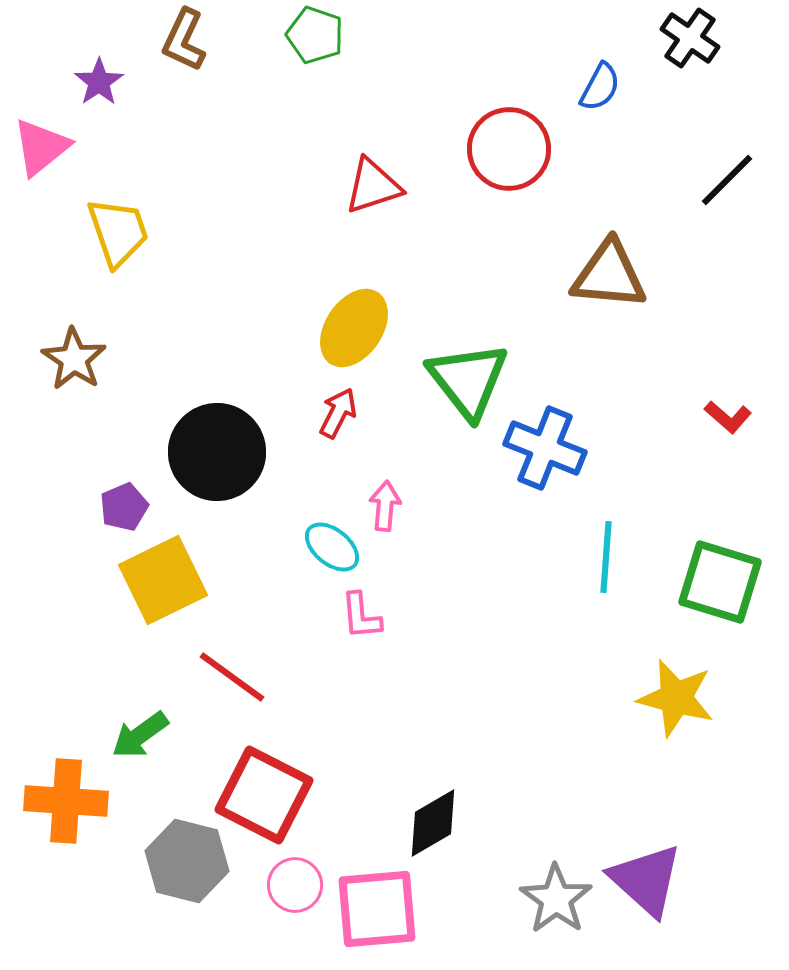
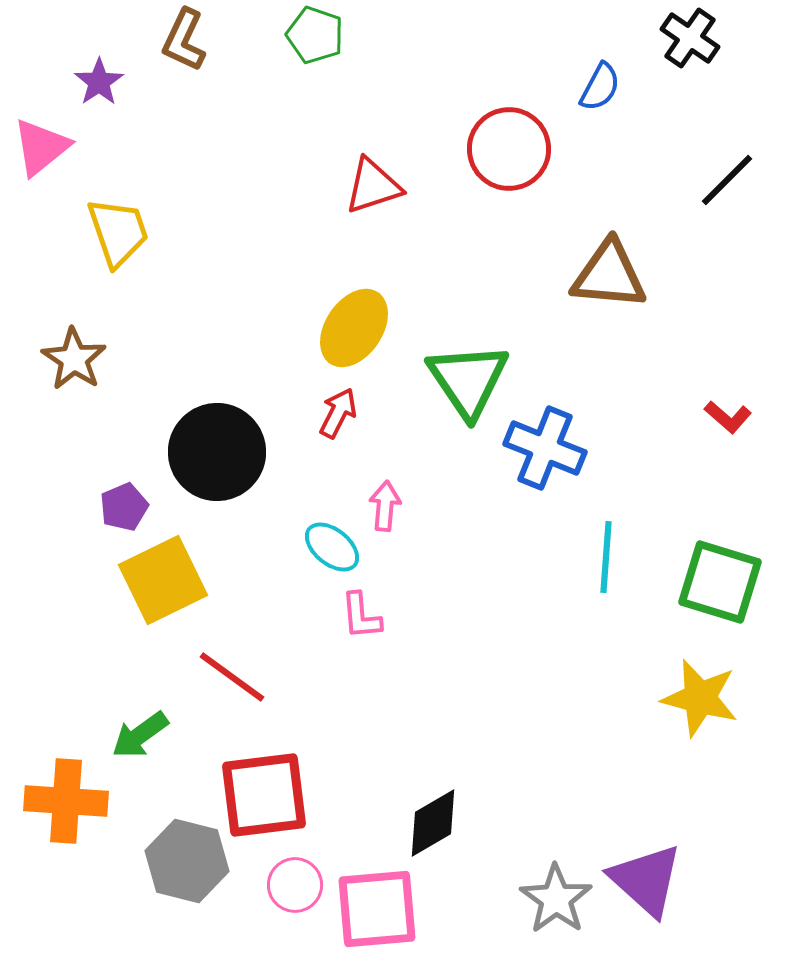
green triangle: rotated 4 degrees clockwise
yellow star: moved 24 px right
red square: rotated 34 degrees counterclockwise
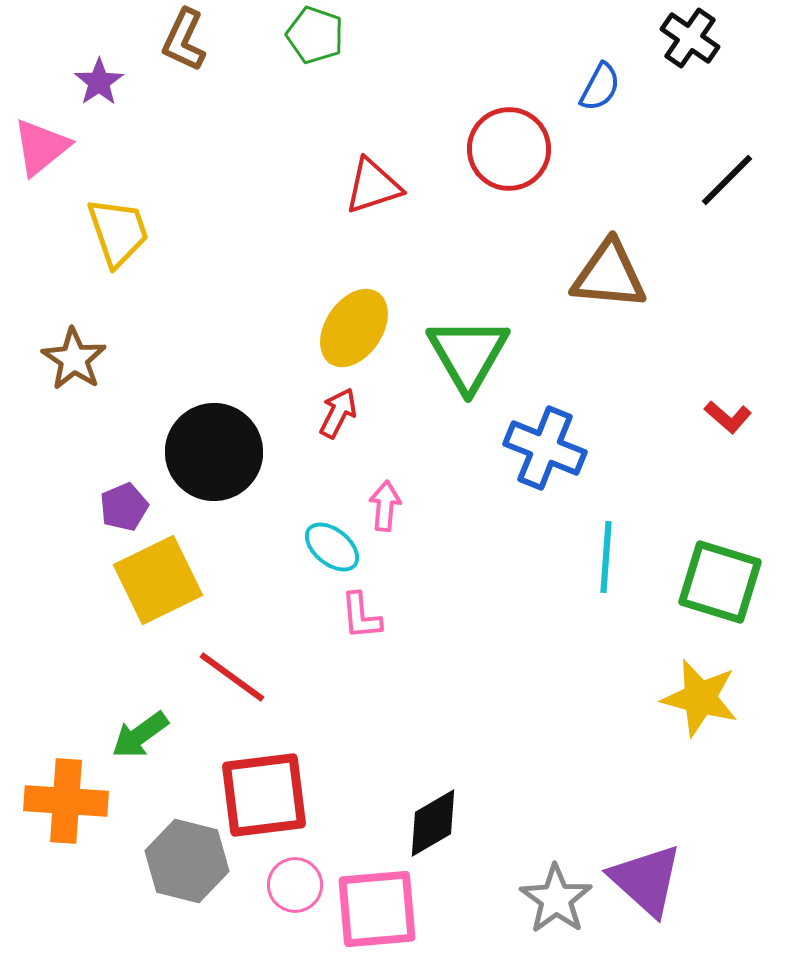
green triangle: moved 26 px up; rotated 4 degrees clockwise
black circle: moved 3 px left
yellow square: moved 5 px left
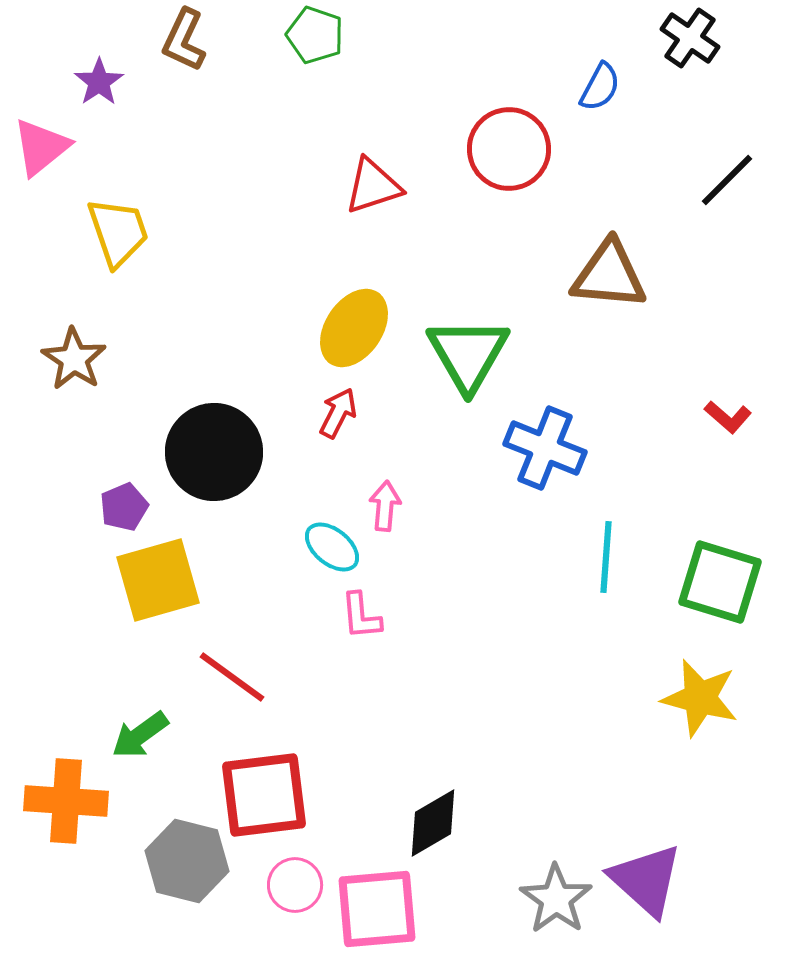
yellow square: rotated 10 degrees clockwise
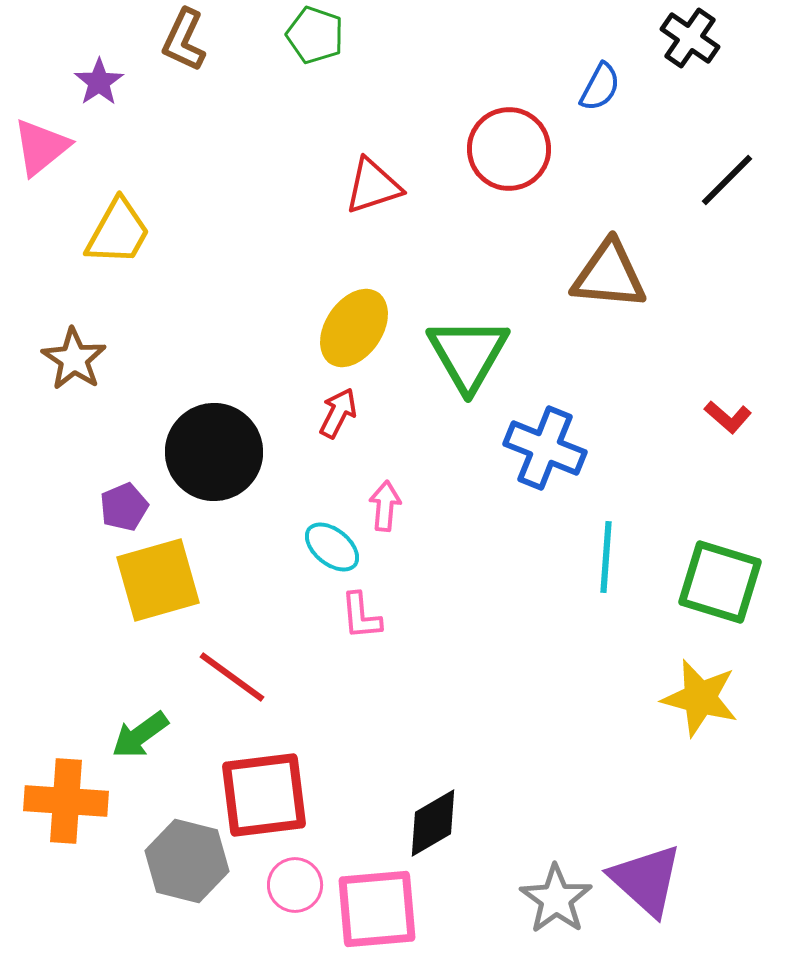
yellow trapezoid: rotated 48 degrees clockwise
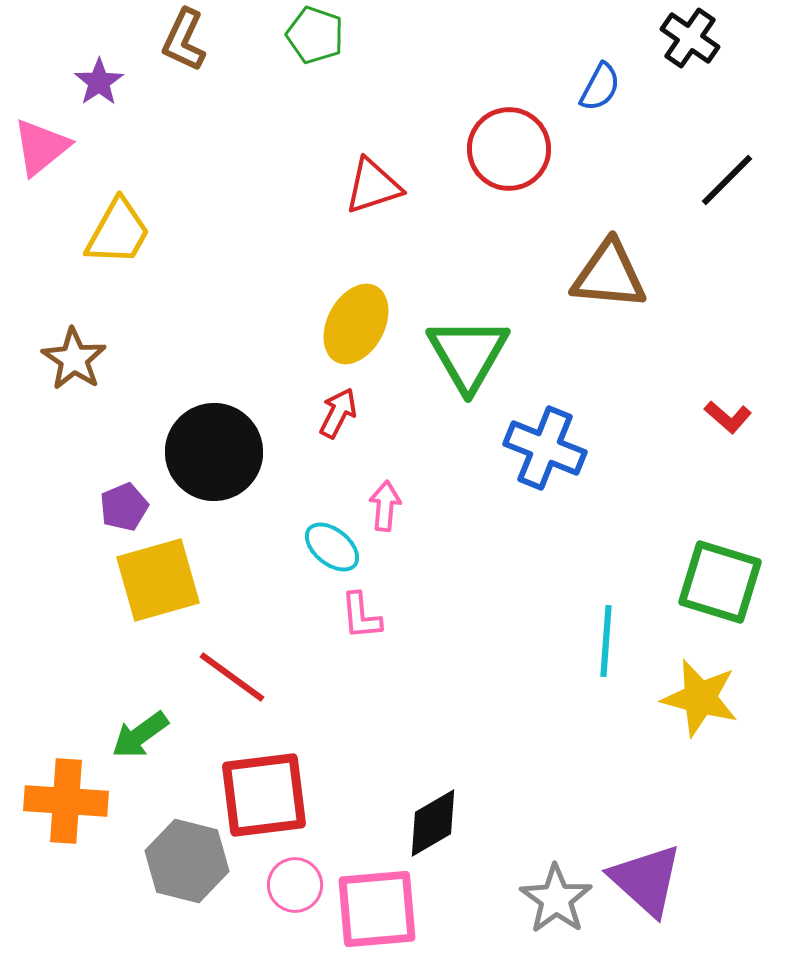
yellow ellipse: moved 2 px right, 4 px up; rotated 6 degrees counterclockwise
cyan line: moved 84 px down
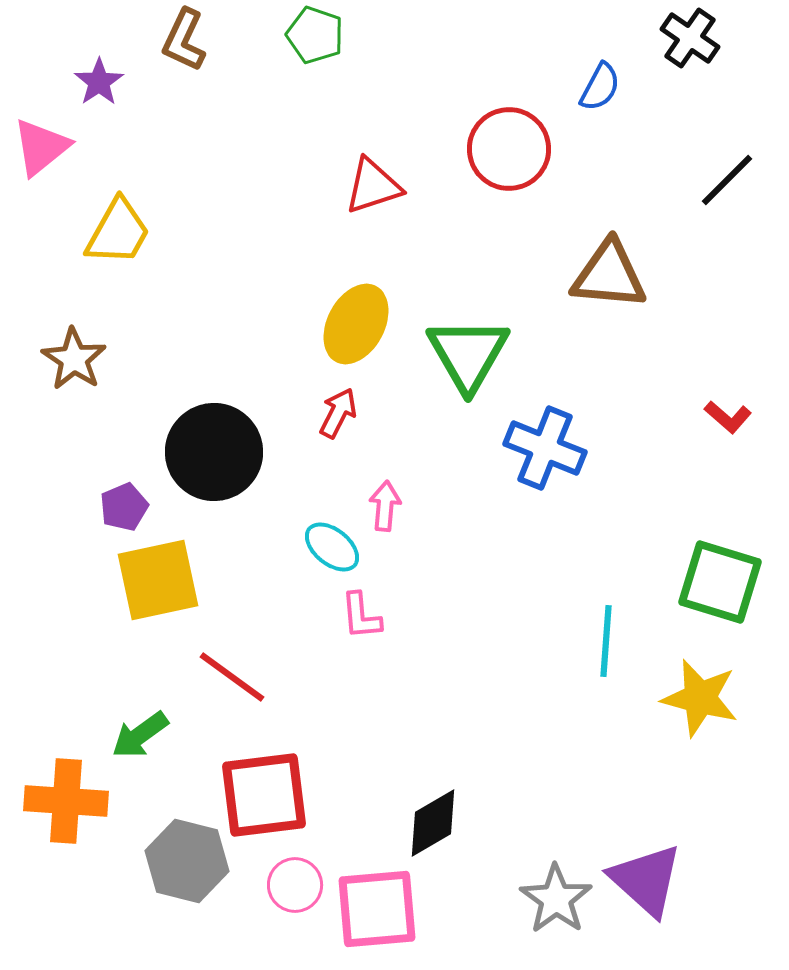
yellow square: rotated 4 degrees clockwise
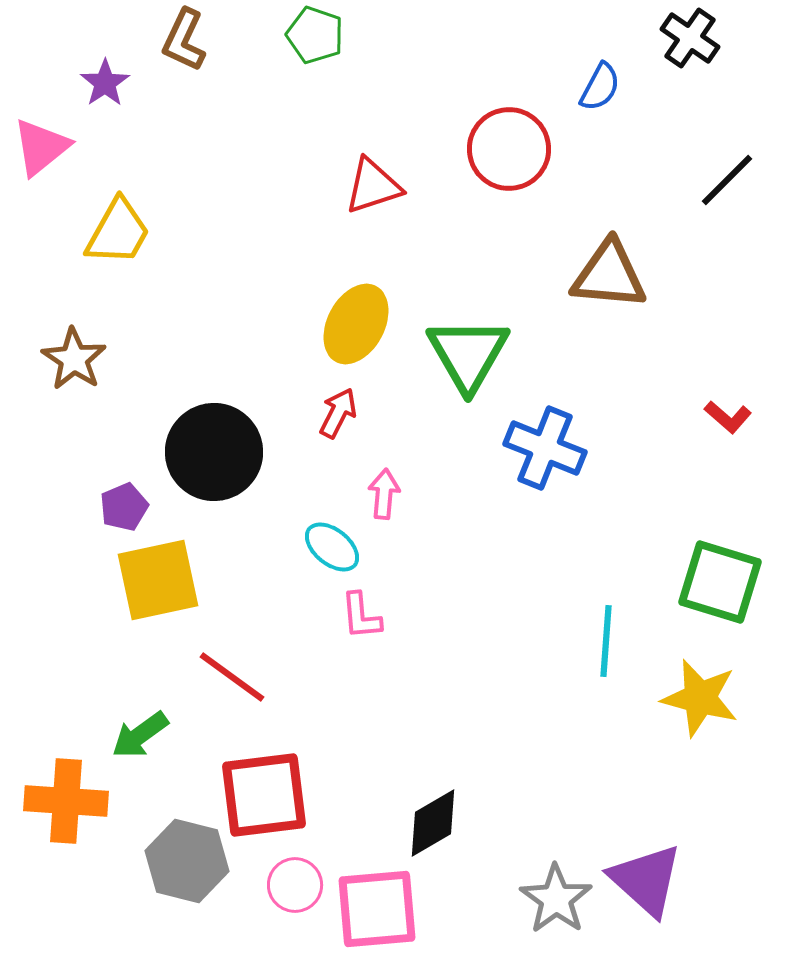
purple star: moved 6 px right, 1 px down
pink arrow: moved 1 px left, 12 px up
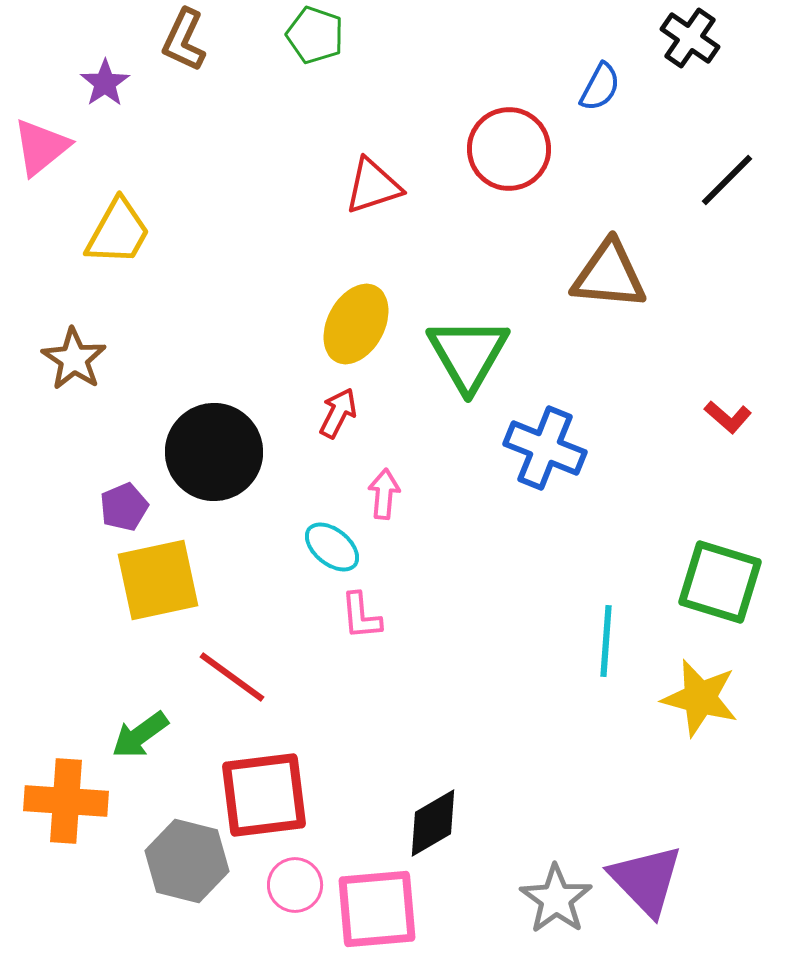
purple triangle: rotated 4 degrees clockwise
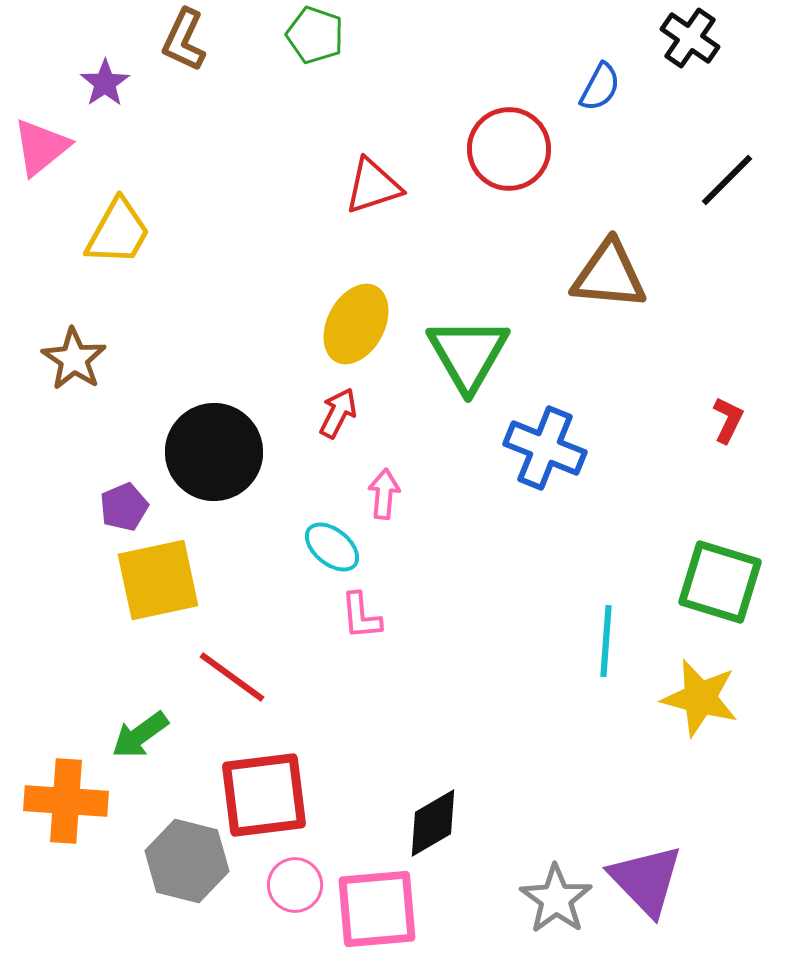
red L-shape: moved 3 px down; rotated 105 degrees counterclockwise
